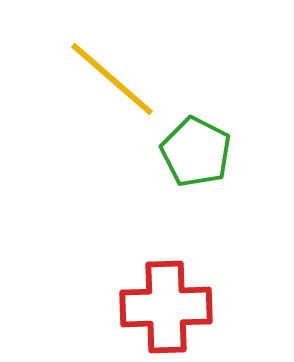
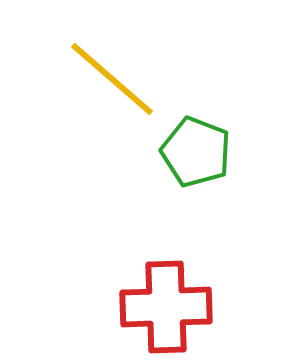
green pentagon: rotated 6 degrees counterclockwise
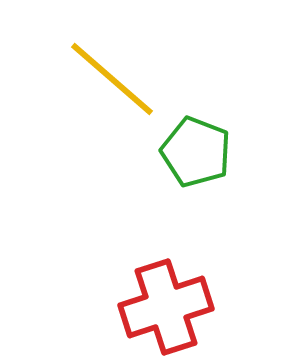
red cross: rotated 16 degrees counterclockwise
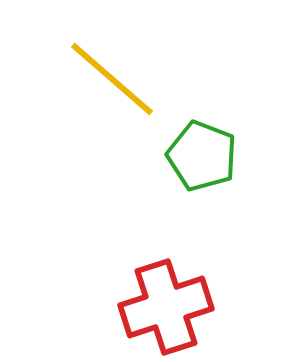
green pentagon: moved 6 px right, 4 px down
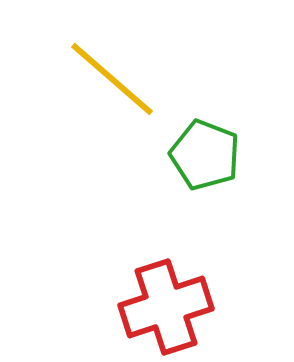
green pentagon: moved 3 px right, 1 px up
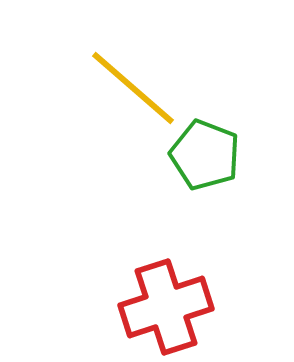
yellow line: moved 21 px right, 9 px down
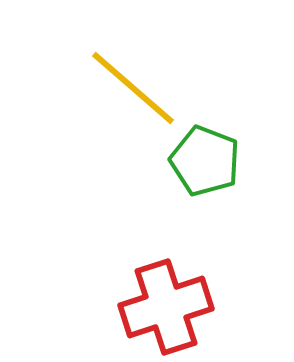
green pentagon: moved 6 px down
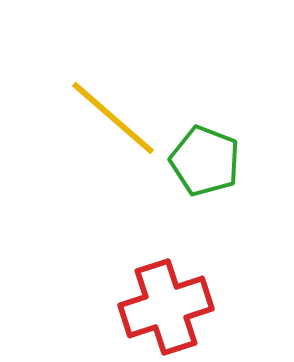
yellow line: moved 20 px left, 30 px down
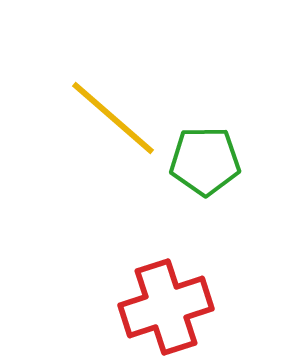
green pentagon: rotated 22 degrees counterclockwise
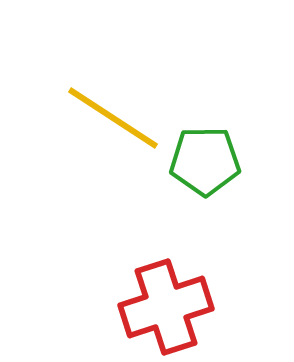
yellow line: rotated 8 degrees counterclockwise
